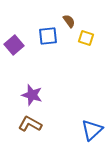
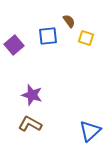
blue triangle: moved 2 px left, 1 px down
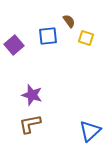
brown L-shape: rotated 40 degrees counterclockwise
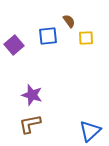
yellow square: rotated 21 degrees counterclockwise
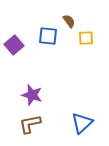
blue square: rotated 12 degrees clockwise
blue triangle: moved 8 px left, 8 px up
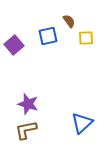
blue square: rotated 18 degrees counterclockwise
purple star: moved 4 px left, 9 px down
brown L-shape: moved 4 px left, 6 px down
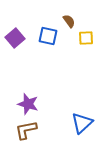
blue square: rotated 24 degrees clockwise
purple square: moved 1 px right, 7 px up
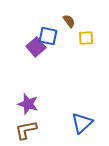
purple square: moved 21 px right, 9 px down
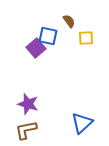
purple square: moved 1 px down
